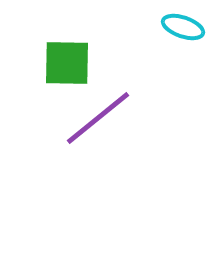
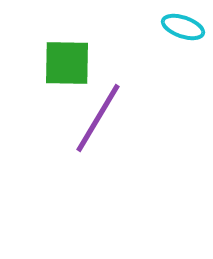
purple line: rotated 20 degrees counterclockwise
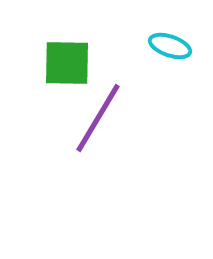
cyan ellipse: moved 13 px left, 19 px down
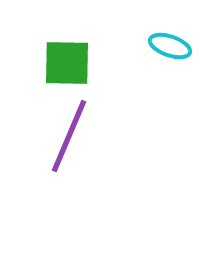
purple line: moved 29 px left, 18 px down; rotated 8 degrees counterclockwise
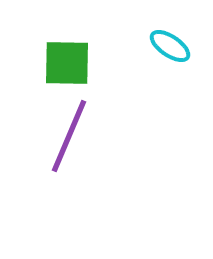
cyan ellipse: rotated 15 degrees clockwise
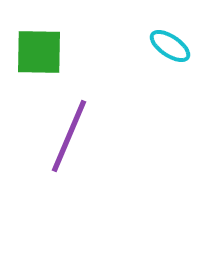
green square: moved 28 px left, 11 px up
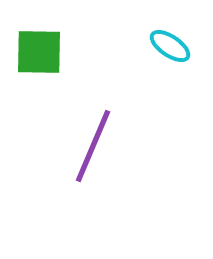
purple line: moved 24 px right, 10 px down
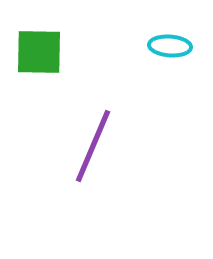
cyan ellipse: rotated 30 degrees counterclockwise
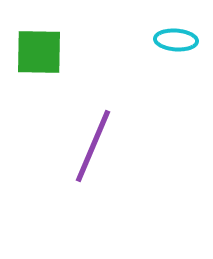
cyan ellipse: moved 6 px right, 6 px up
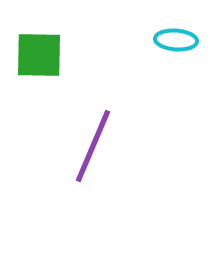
green square: moved 3 px down
